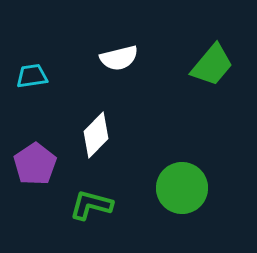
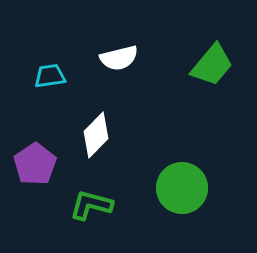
cyan trapezoid: moved 18 px right
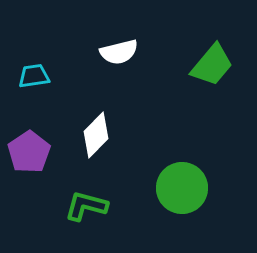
white semicircle: moved 6 px up
cyan trapezoid: moved 16 px left
purple pentagon: moved 6 px left, 12 px up
green L-shape: moved 5 px left, 1 px down
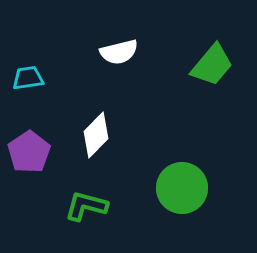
cyan trapezoid: moved 6 px left, 2 px down
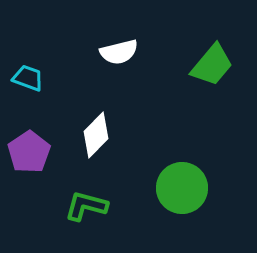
cyan trapezoid: rotated 28 degrees clockwise
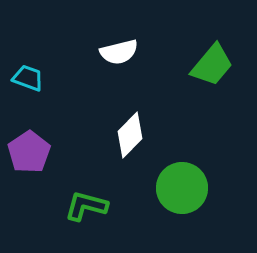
white diamond: moved 34 px right
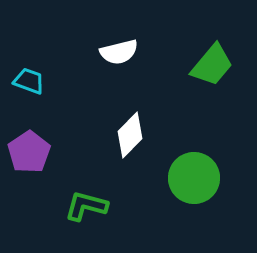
cyan trapezoid: moved 1 px right, 3 px down
green circle: moved 12 px right, 10 px up
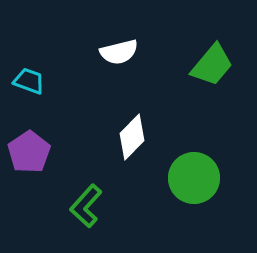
white diamond: moved 2 px right, 2 px down
green L-shape: rotated 63 degrees counterclockwise
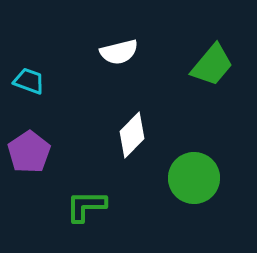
white diamond: moved 2 px up
green L-shape: rotated 48 degrees clockwise
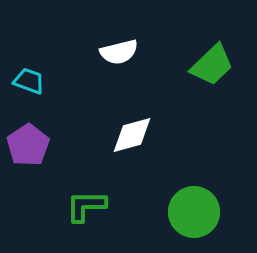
green trapezoid: rotated 6 degrees clockwise
white diamond: rotated 30 degrees clockwise
purple pentagon: moved 1 px left, 7 px up
green circle: moved 34 px down
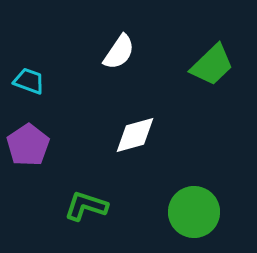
white semicircle: rotated 42 degrees counterclockwise
white diamond: moved 3 px right
green L-shape: rotated 18 degrees clockwise
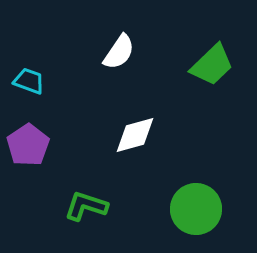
green circle: moved 2 px right, 3 px up
